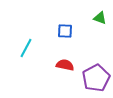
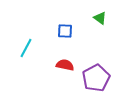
green triangle: rotated 16 degrees clockwise
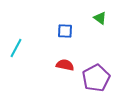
cyan line: moved 10 px left
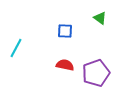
purple pentagon: moved 5 px up; rotated 8 degrees clockwise
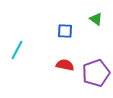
green triangle: moved 4 px left, 1 px down
cyan line: moved 1 px right, 2 px down
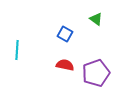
blue square: moved 3 px down; rotated 28 degrees clockwise
cyan line: rotated 24 degrees counterclockwise
